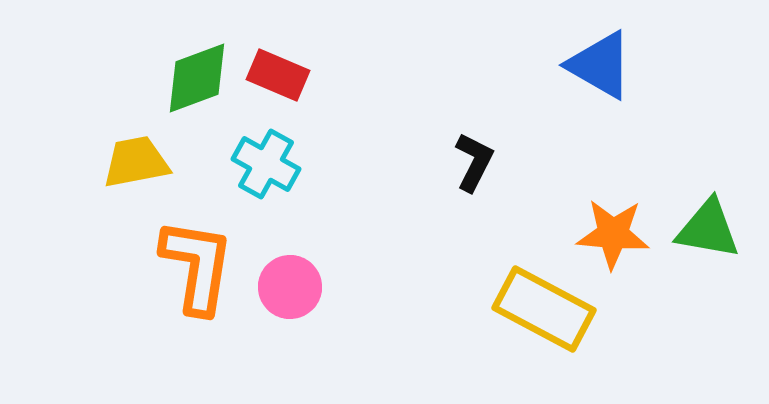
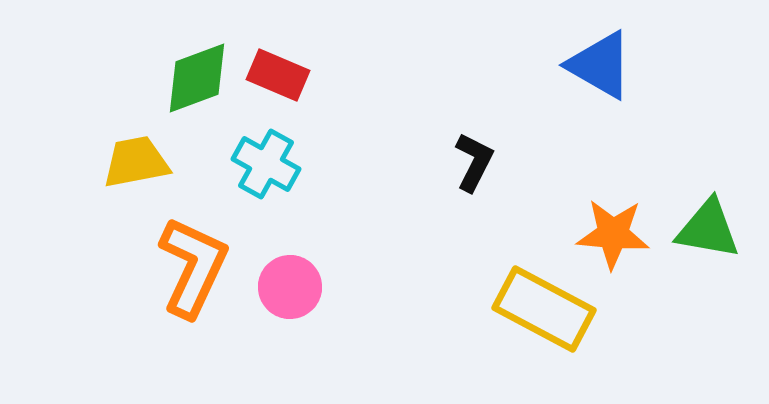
orange L-shape: moved 4 px left, 1 px down; rotated 16 degrees clockwise
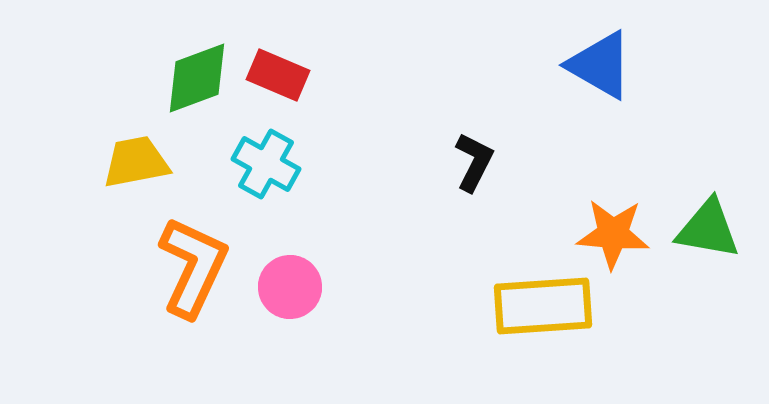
yellow rectangle: moved 1 px left, 3 px up; rotated 32 degrees counterclockwise
